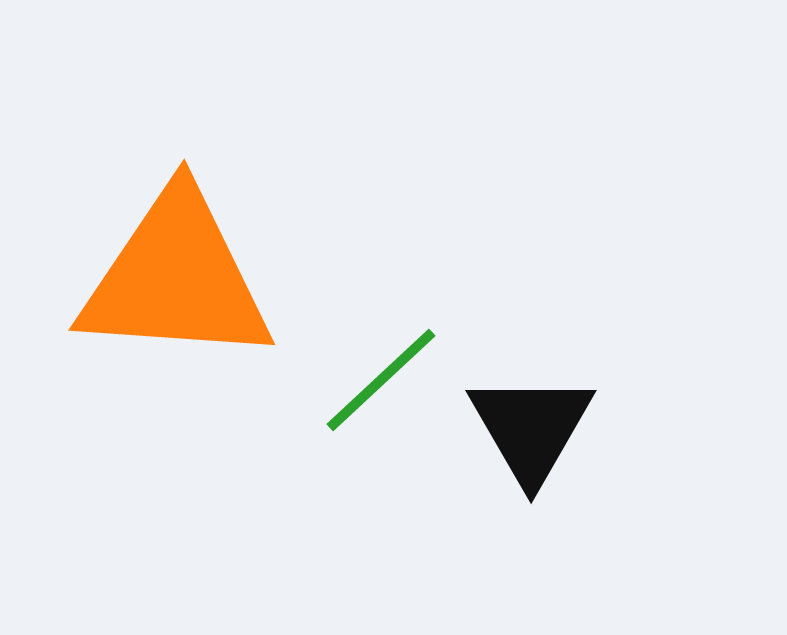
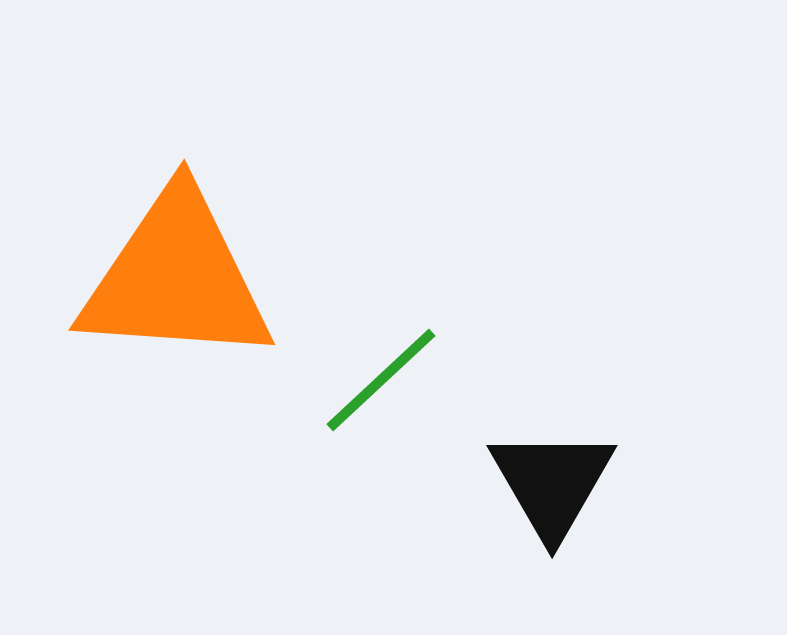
black triangle: moved 21 px right, 55 px down
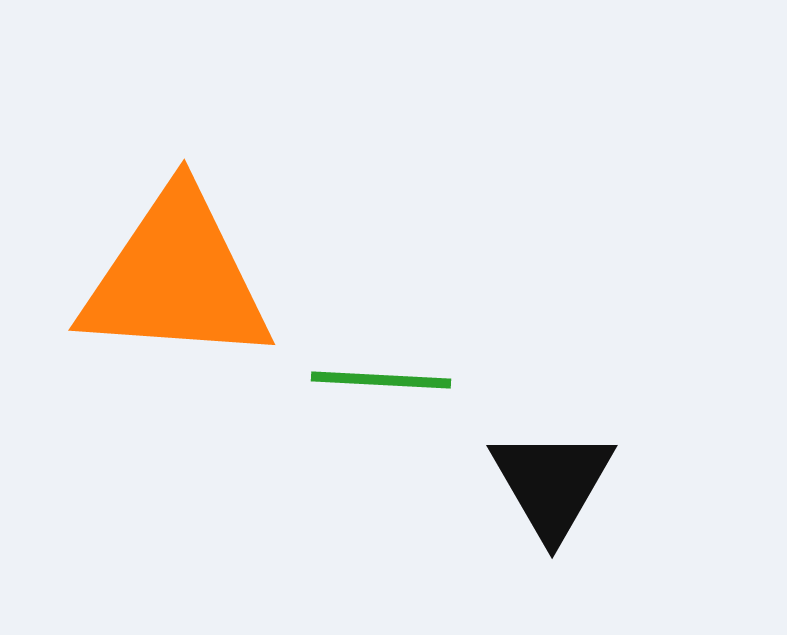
green line: rotated 46 degrees clockwise
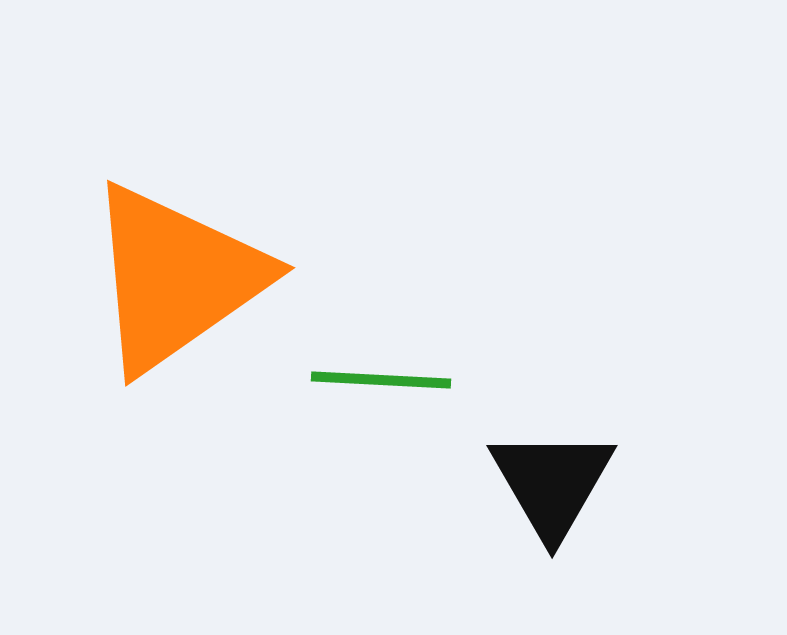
orange triangle: rotated 39 degrees counterclockwise
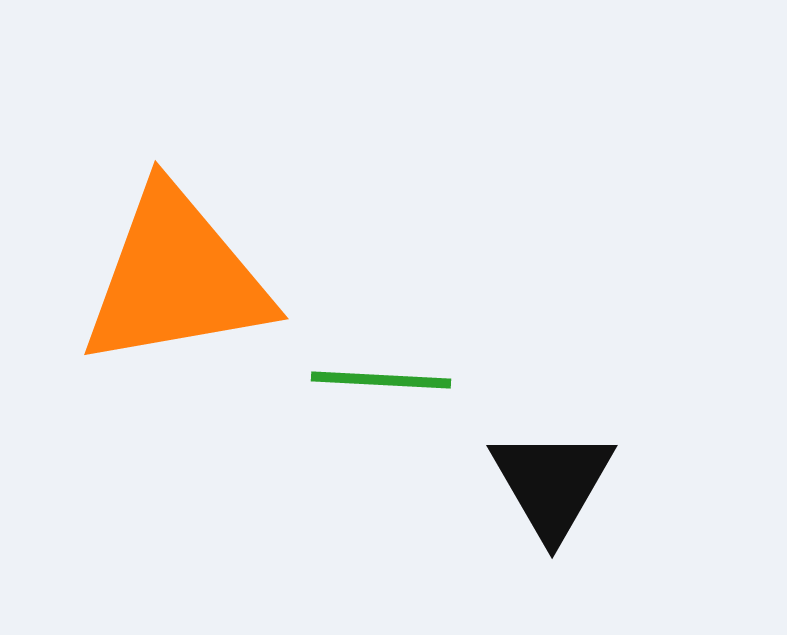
orange triangle: rotated 25 degrees clockwise
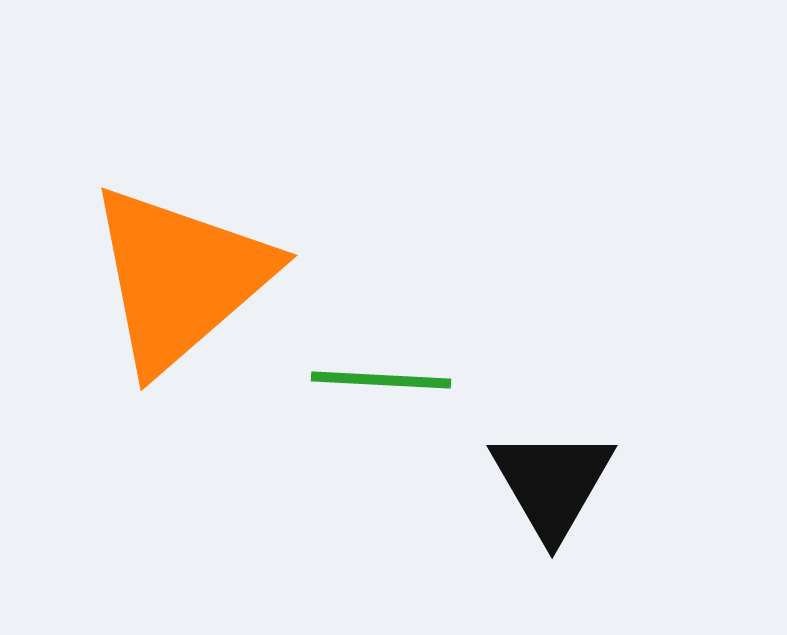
orange triangle: moved 4 px right; rotated 31 degrees counterclockwise
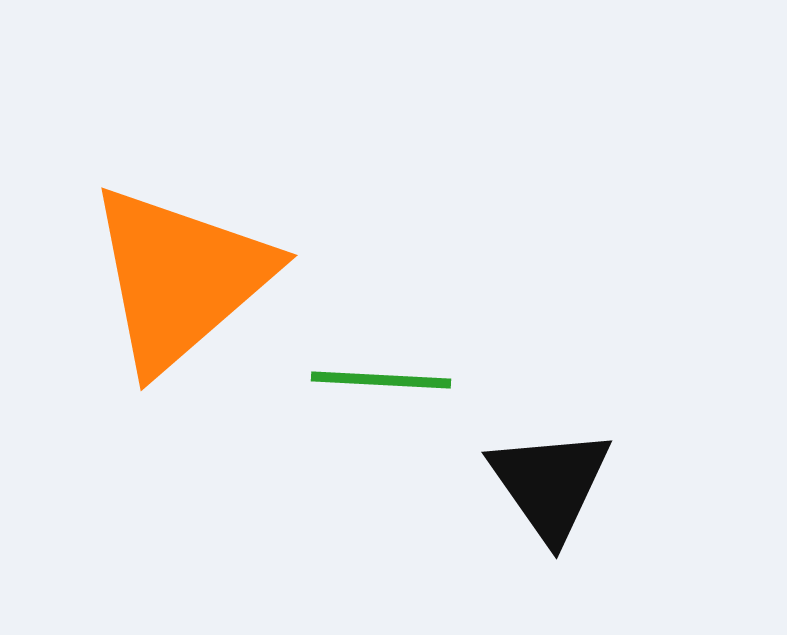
black triangle: moved 2 px left, 1 px down; rotated 5 degrees counterclockwise
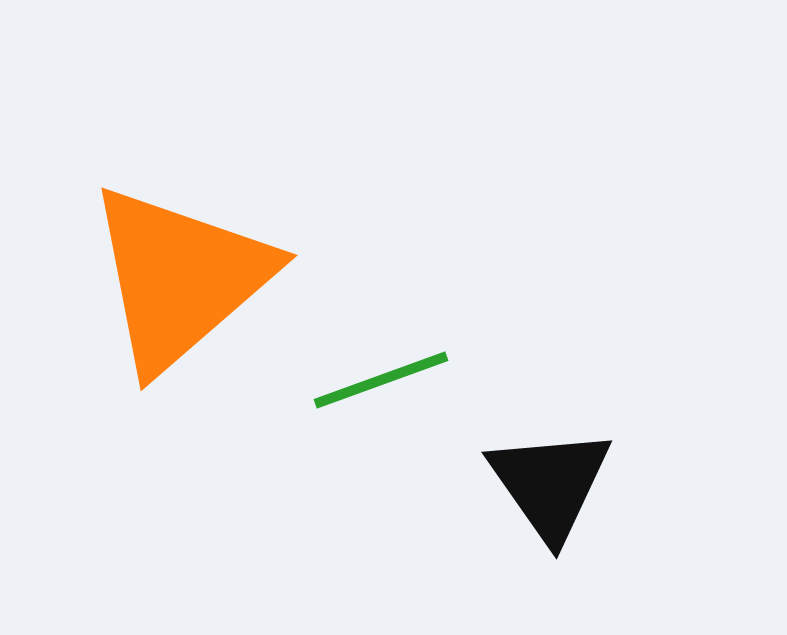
green line: rotated 23 degrees counterclockwise
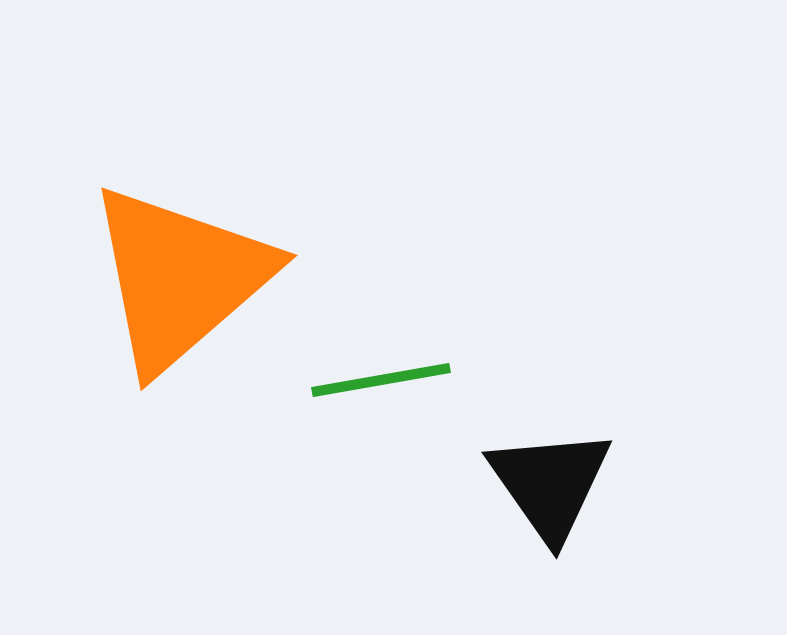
green line: rotated 10 degrees clockwise
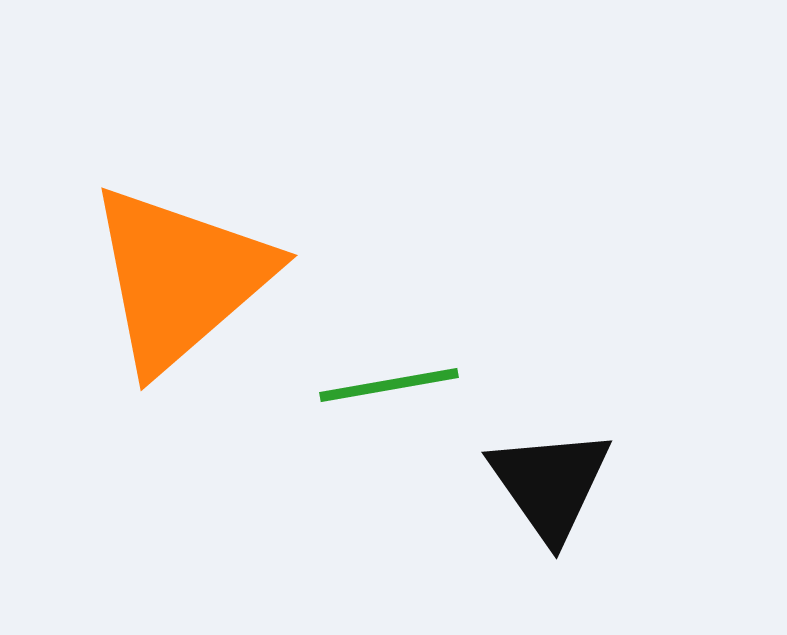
green line: moved 8 px right, 5 px down
